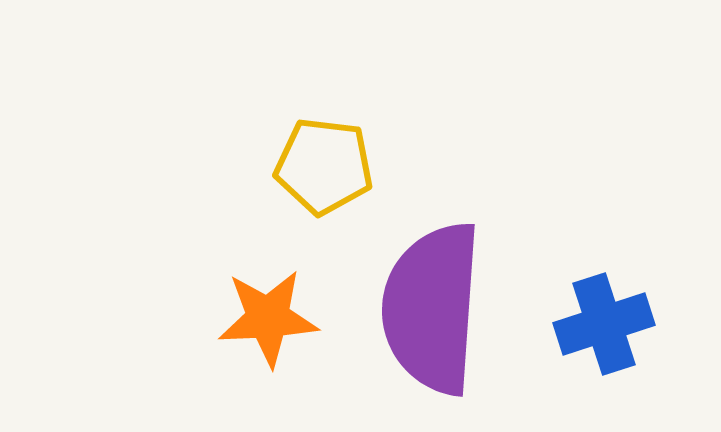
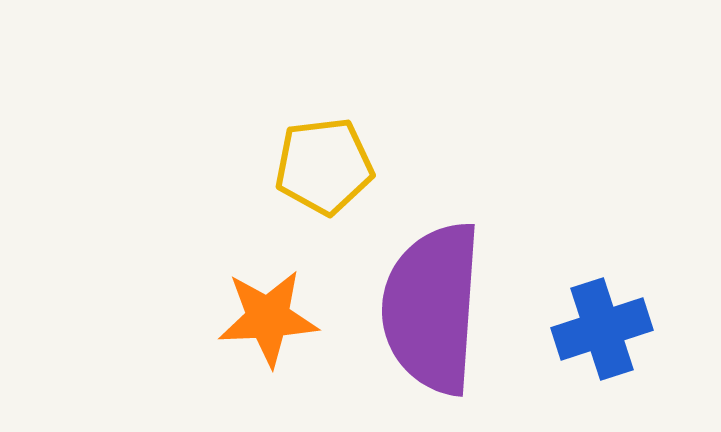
yellow pentagon: rotated 14 degrees counterclockwise
blue cross: moved 2 px left, 5 px down
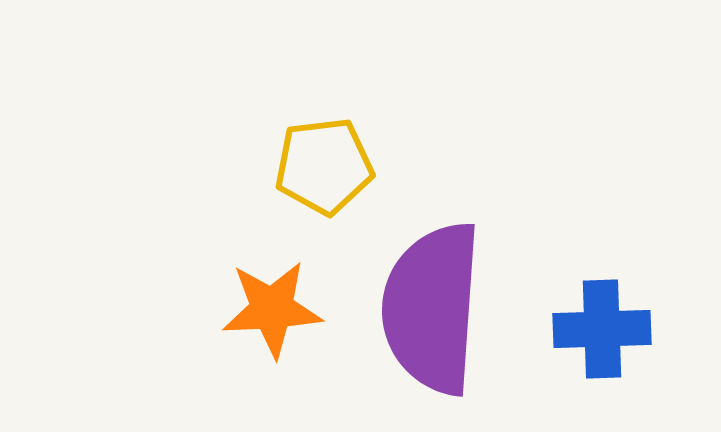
orange star: moved 4 px right, 9 px up
blue cross: rotated 16 degrees clockwise
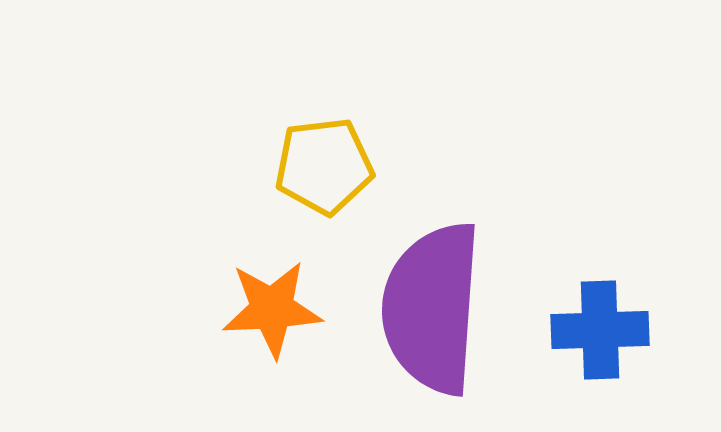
blue cross: moved 2 px left, 1 px down
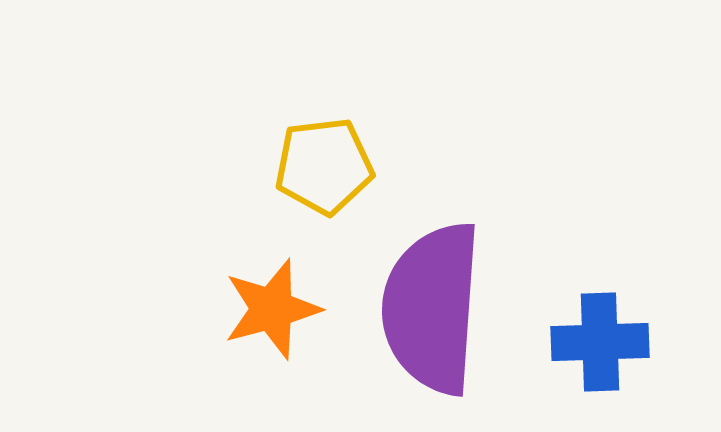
orange star: rotated 12 degrees counterclockwise
blue cross: moved 12 px down
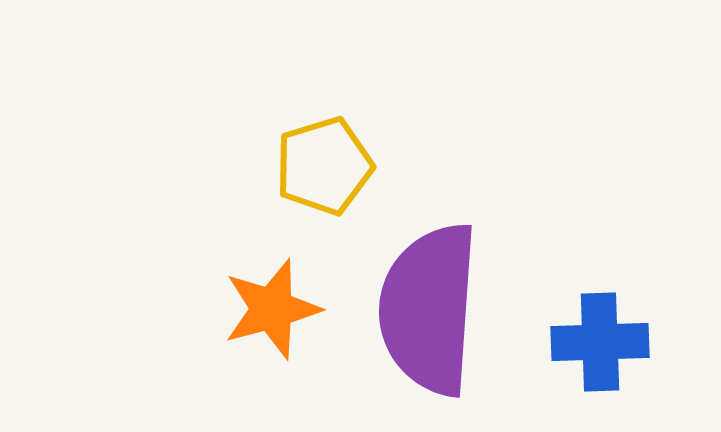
yellow pentagon: rotated 10 degrees counterclockwise
purple semicircle: moved 3 px left, 1 px down
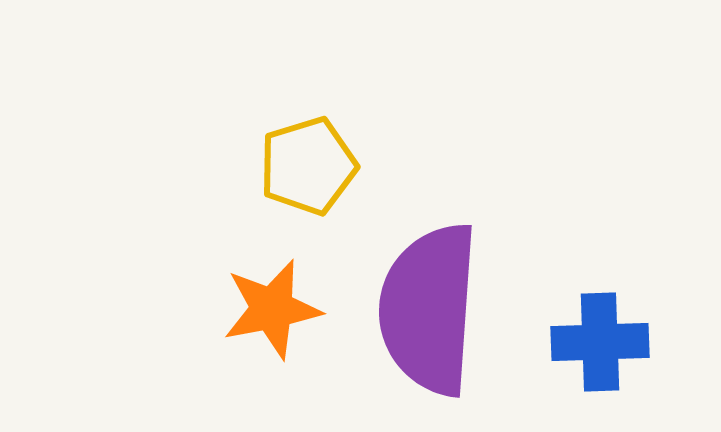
yellow pentagon: moved 16 px left
orange star: rotated 4 degrees clockwise
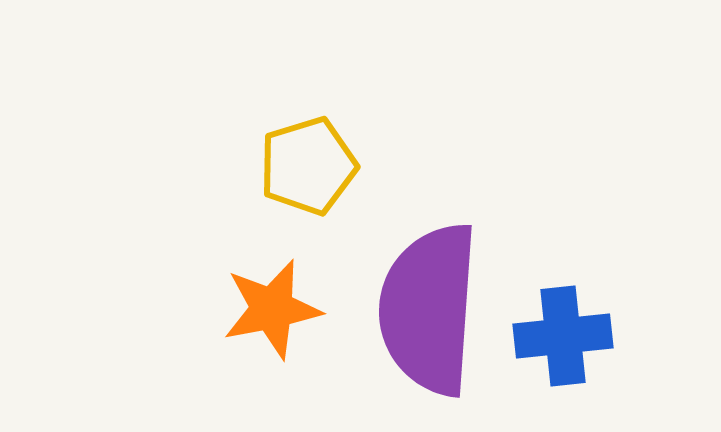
blue cross: moved 37 px left, 6 px up; rotated 4 degrees counterclockwise
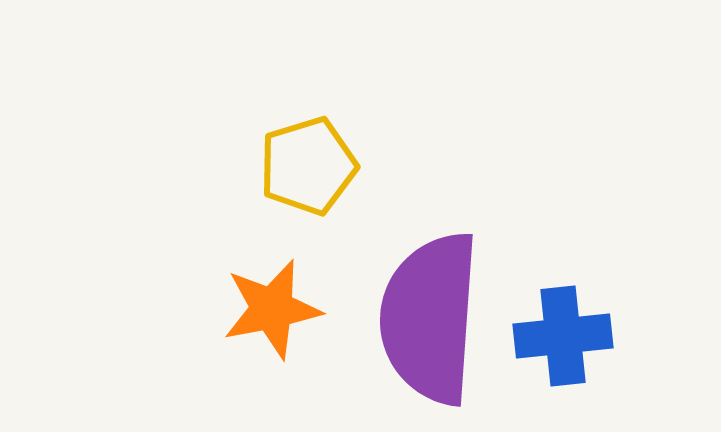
purple semicircle: moved 1 px right, 9 px down
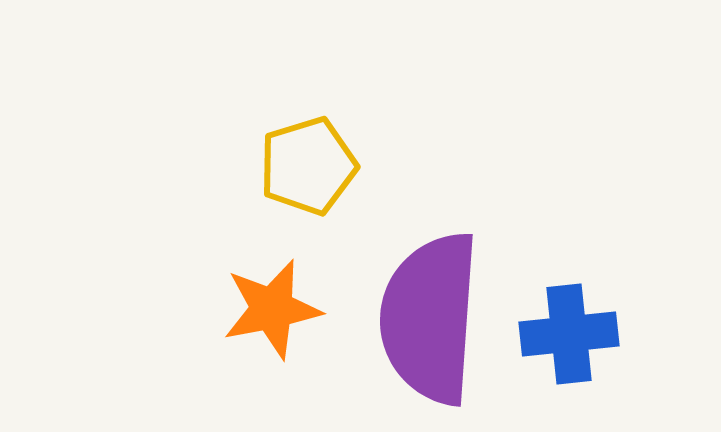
blue cross: moved 6 px right, 2 px up
